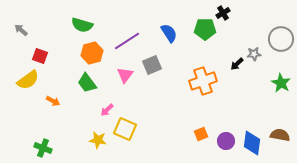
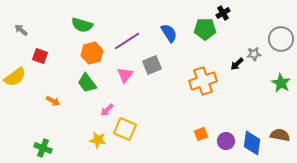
yellow semicircle: moved 13 px left, 3 px up
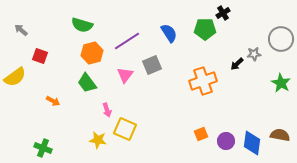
pink arrow: rotated 64 degrees counterclockwise
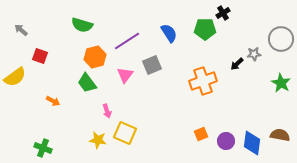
orange hexagon: moved 3 px right, 4 px down
pink arrow: moved 1 px down
yellow square: moved 4 px down
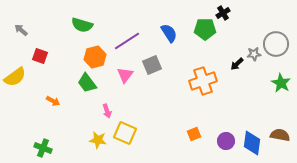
gray circle: moved 5 px left, 5 px down
orange square: moved 7 px left
